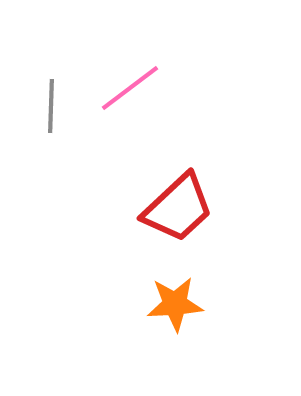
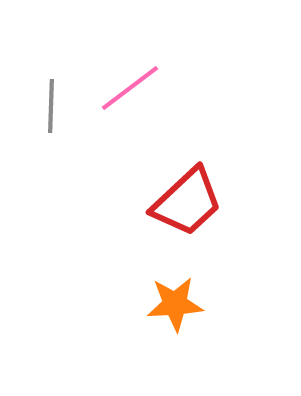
red trapezoid: moved 9 px right, 6 px up
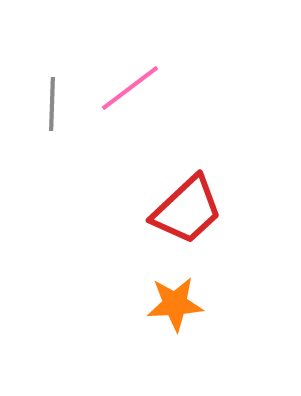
gray line: moved 1 px right, 2 px up
red trapezoid: moved 8 px down
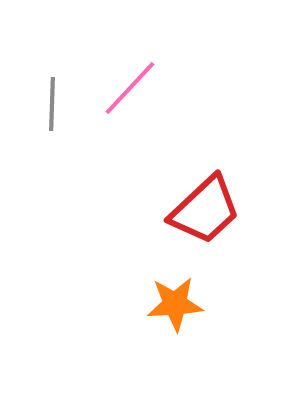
pink line: rotated 10 degrees counterclockwise
red trapezoid: moved 18 px right
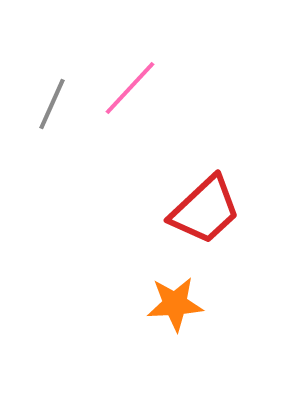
gray line: rotated 22 degrees clockwise
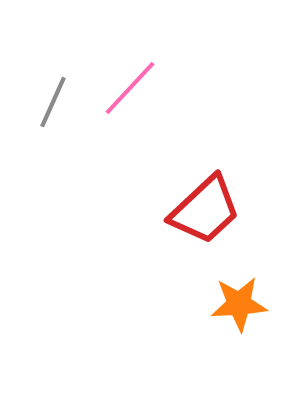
gray line: moved 1 px right, 2 px up
orange star: moved 64 px right
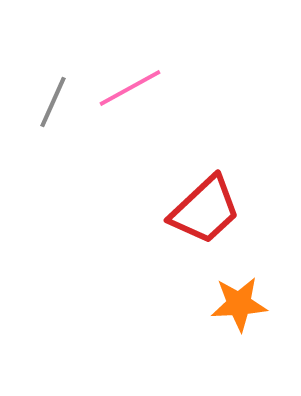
pink line: rotated 18 degrees clockwise
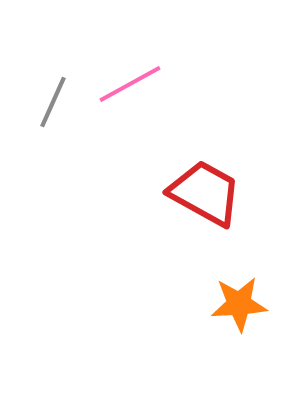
pink line: moved 4 px up
red trapezoid: moved 17 px up; rotated 108 degrees counterclockwise
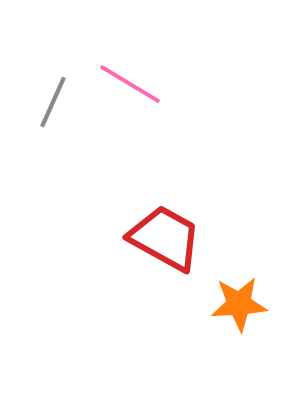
pink line: rotated 60 degrees clockwise
red trapezoid: moved 40 px left, 45 px down
